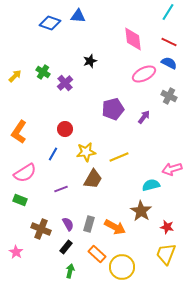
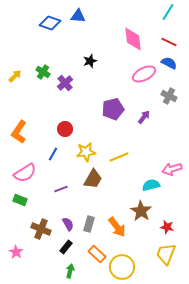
orange arrow: moved 2 px right; rotated 25 degrees clockwise
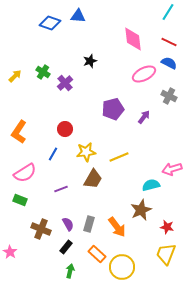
brown star: moved 1 px up; rotated 15 degrees clockwise
pink star: moved 6 px left
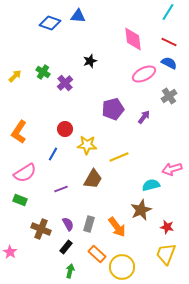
gray cross: rotated 28 degrees clockwise
yellow star: moved 1 px right, 7 px up; rotated 12 degrees clockwise
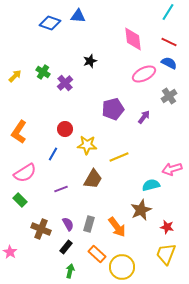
green rectangle: rotated 24 degrees clockwise
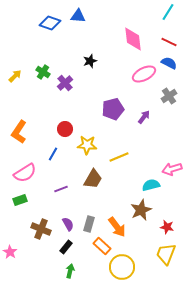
green rectangle: rotated 64 degrees counterclockwise
orange rectangle: moved 5 px right, 8 px up
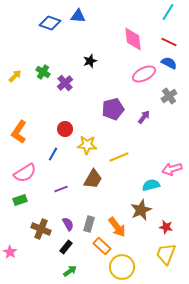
red star: moved 1 px left
green arrow: rotated 40 degrees clockwise
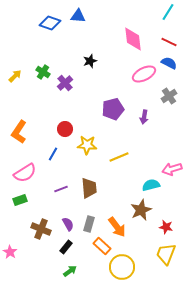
purple arrow: rotated 152 degrees clockwise
brown trapezoid: moved 4 px left, 9 px down; rotated 35 degrees counterclockwise
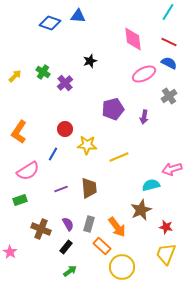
pink semicircle: moved 3 px right, 2 px up
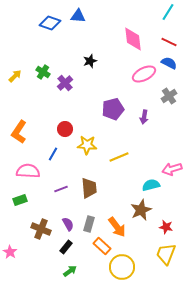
pink semicircle: rotated 145 degrees counterclockwise
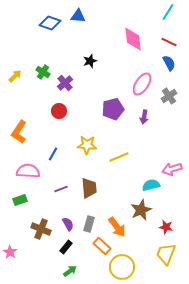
blue semicircle: rotated 35 degrees clockwise
pink ellipse: moved 2 px left, 10 px down; rotated 30 degrees counterclockwise
red circle: moved 6 px left, 18 px up
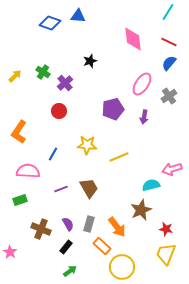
blue semicircle: rotated 112 degrees counterclockwise
brown trapezoid: rotated 25 degrees counterclockwise
red star: moved 2 px down
